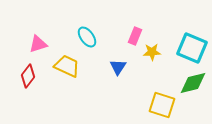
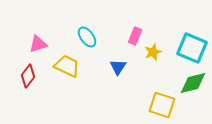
yellow star: moved 1 px right; rotated 18 degrees counterclockwise
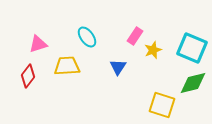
pink rectangle: rotated 12 degrees clockwise
yellow star: moved 2 px up
yellow trapezoid: rotated 28 degrees counterclockwise
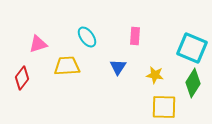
pink rectangle: rotated 30 degrees counterclockwise
yellow star: moved 2 px right, 25 px down; rotated 30 degrees clockwise
red diamond: moved 6 px left, 2 px down
green diamond: rotated 44 degrees counterclockwise
yellow square: moved 2 px right, 2 px down; rotated 16 degrees counterclockwise
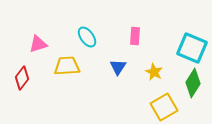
yellow star: moved 1 px left, 3 px up; rotated 18 degrees clockwise
yellow square: rotated 32 degrees counterclockwise
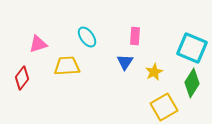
blue triangle: moved 7 px right, 5 px up
yellow star: rotated 18 degrees clockwise
green diamond: moved 1 px left
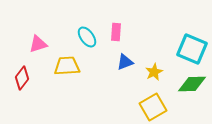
pink rectangle: moved 19 px left, 4 px up
cyan square: moved 1 px down
blue triangle: rotated 36 degrees clockwise
green diamond: moved 1 px down; rotated 56 degrees clockwise
yellow square: moved 11 px left
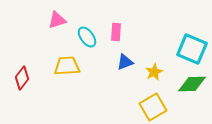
pink triangle: moved 19 px right, 24 px up
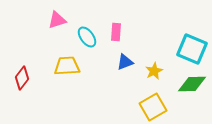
yellow star: moved 1 px up
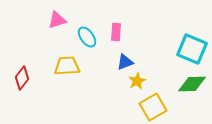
yellow star: moved 17 px left, 10 px down
